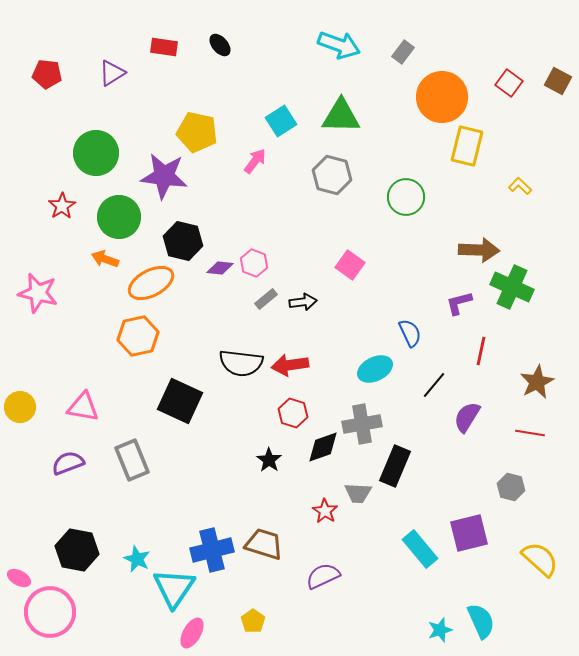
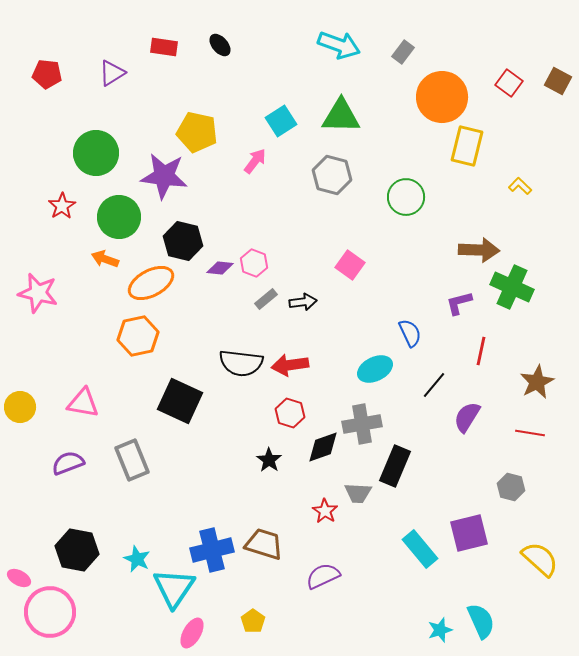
pink triangle at (83, 407): moved 4 px up
red hexagon at (293, 413): moved 3 px left
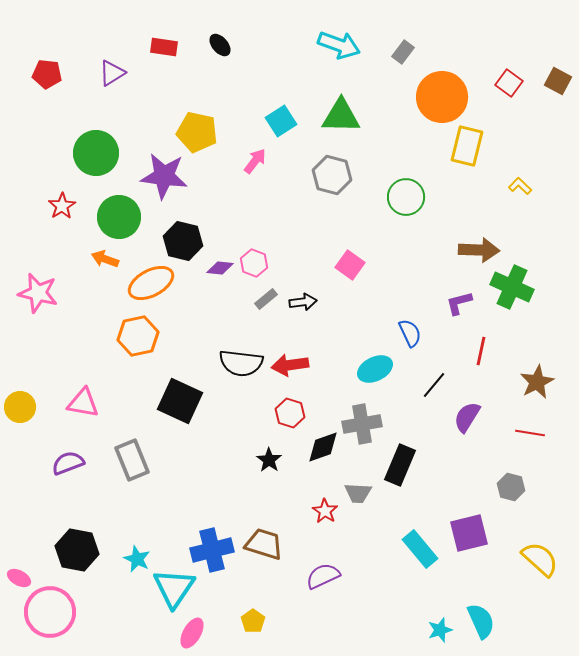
black rectangle at (395, 466): moved 5 px right, 1 px up
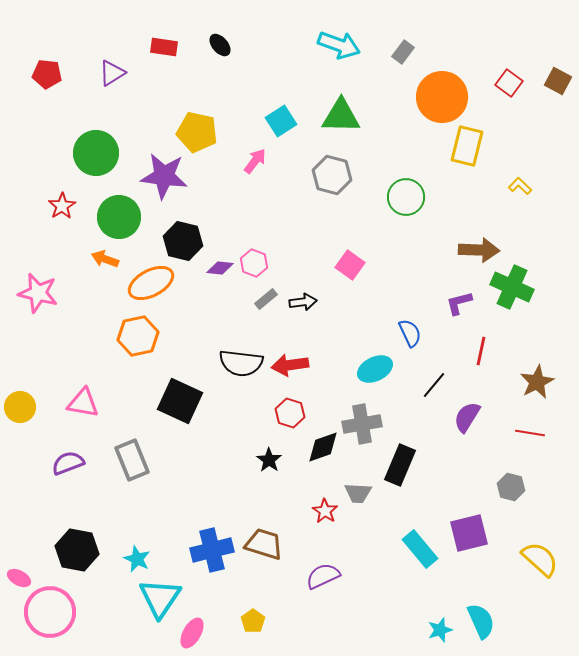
cyan triangle at (174, 588): moved 14 px left, 10 px down
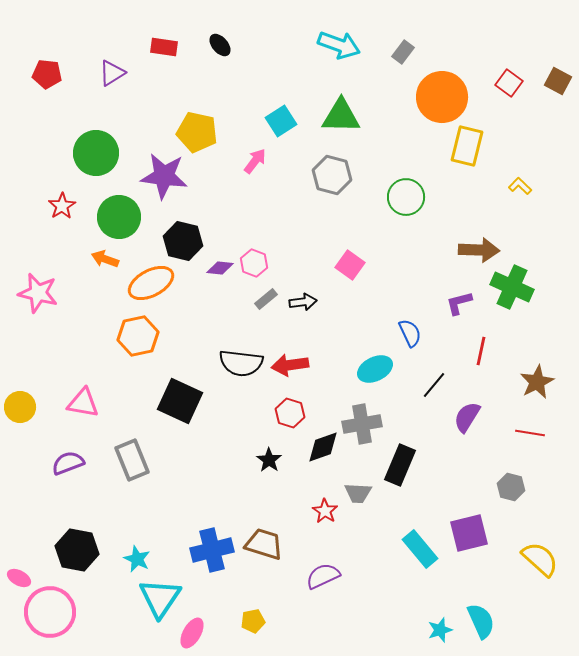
yellow pentagon at (253, 621): rotated 25 degrees clockwise
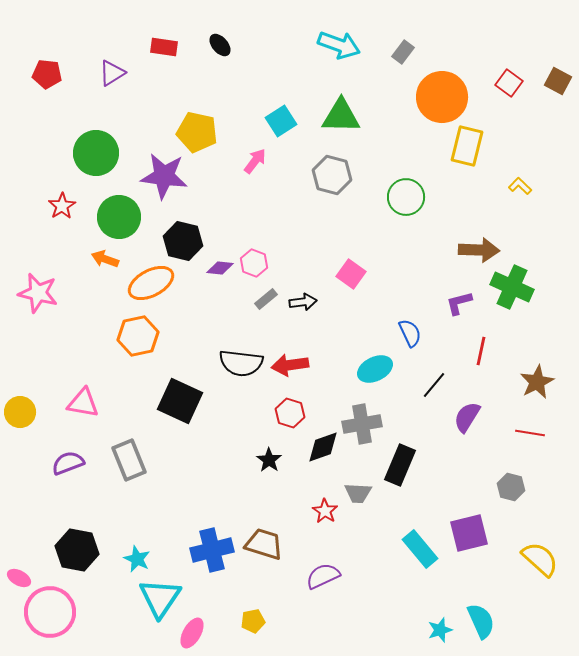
pink square at (350, 265): moved 1 px right, 9 px down
yellow circle at (20, 407): moved 5 px down
gray rectangle at (132, 460): moved 3 px left
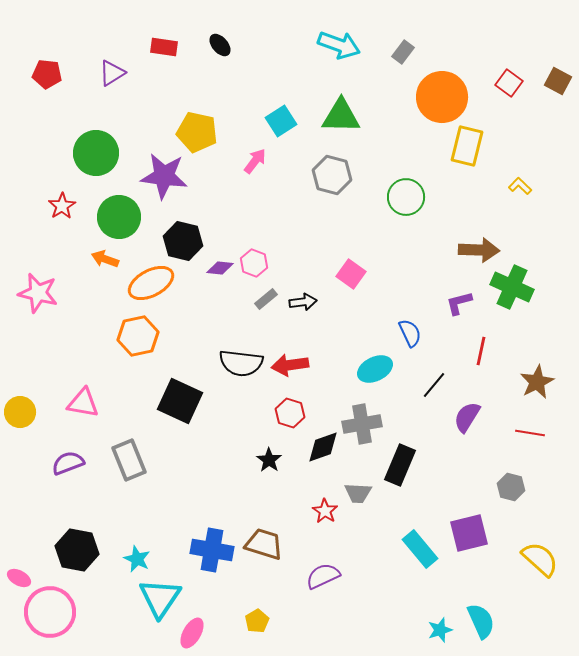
blue cross at (212, 550): rotated 24 degrees clockwise
yellow pentagon at (253, 621): moved 4 px right; rotated 20 degrees counterclockwise
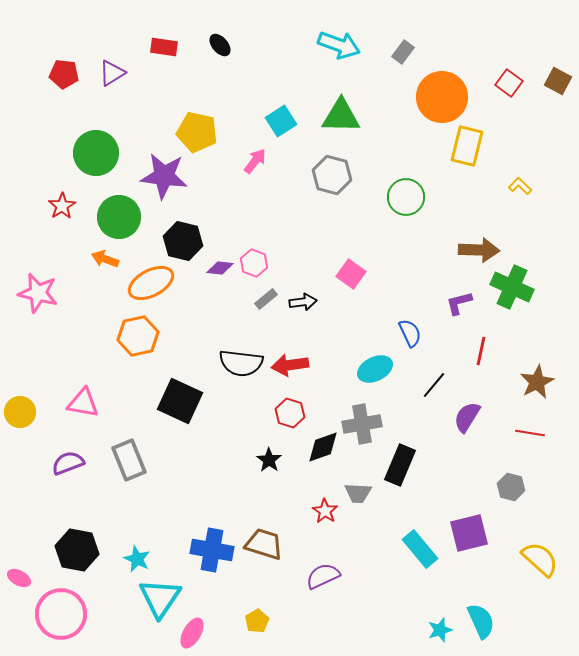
red pentagon at (47, 74): moved 17 px right
pink circle at (50, 612): moved 11 px right, 2 px down
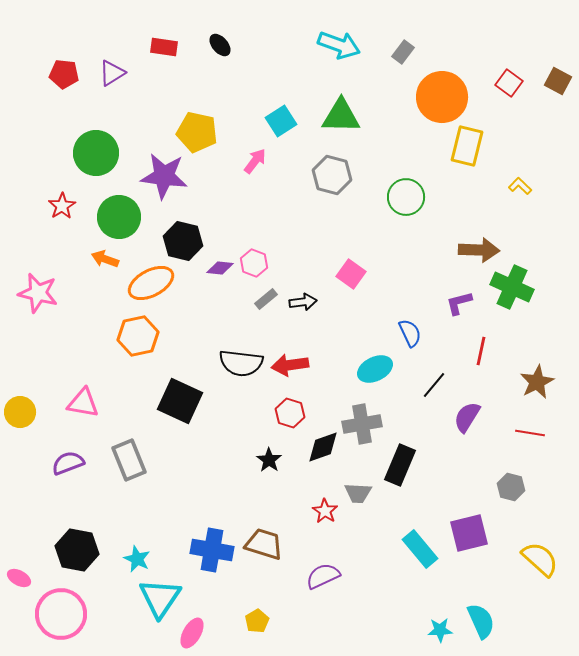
cyan star at (440, 630): rotated 15 degrees clockwise
